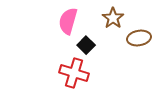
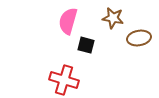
brown star: rotated 25 degrees counterclockwise
black square: rotated 30 degrees counterclockwise
red cross: moved 10 px left, 7 px down
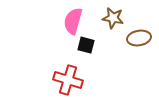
pink semicircle: moved 5 px right
red cross: moved 4 px right
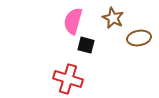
brown star: rotated 15 degrees clockwise
red cross: moved 1 px up
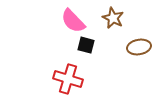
pink semicircle: rotated 60 degrees counterclockwise
brown ellipse: moved 9 px down
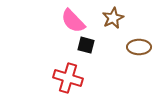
brown star: rotated 20 degrees clockwise
brown ellipse: rotated 10 degrees clockwise
red cross: moved 1 px up
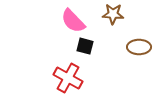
brown star: moved 4 px up; rotated 30 degrees clockwise
black square: moved 1 px left, 1 px down
red cross: rotated 12 degrees clockwise
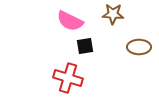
pink semicircle: moved 3 px left; rotated 20 degrees counterclockwise
black square: rotated 24 degrees counterclockwise
red cross: rotated 12 degrees counterclockwise
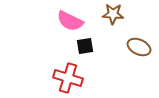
brown ellipse: rotated 25 degrees clockwise
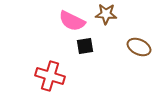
brown star: moved 7 px left
pink semicircle: moved 2 px right
red cross: moved 18 px left, 2 px up
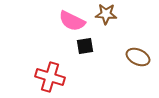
brown ellipse: moved 1 px left, 10 px down
red cross: moved 1 px down
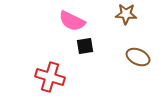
brown star: moved 20 px right
